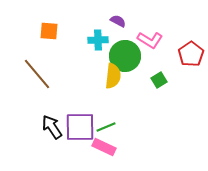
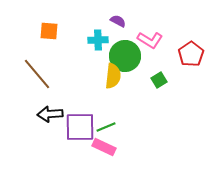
black arrow: moved 2 px left, 13 px up; rotated 60 degrees counterclockwise
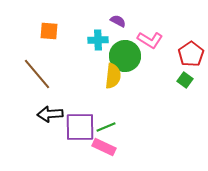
green square: moved 26 px right; rotated 21 degrees counterclockwise
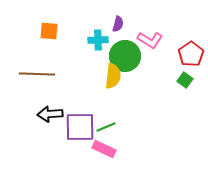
purple semicircle: moved 3 px down; rotated 77 degrees clockwise
brown line: rotated 48 degrees counterclockwise
pink rectangle: moved 2 px down
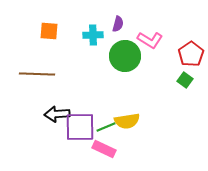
cyan cross: moved 5 px left, 5 px up
yellow semicircle: moved 14 px right, 45 px down; rotated 75 degrees clockwise
black arrow: moved 7 px right
